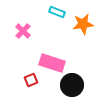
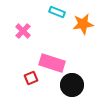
red square: moved 2 px up
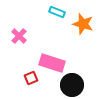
orange star: rotated 25 degrees clockwise
pink cross: moved 4 px left, 5 px down
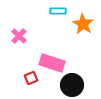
cyan rectangle: moved 1 px right, 1 px up; rotated 21 degrees counterclockwise
orange star: rotated 15 degrees clockwise
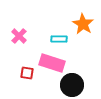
cyan rectangle: moved 1 px right, 28 px down
red square: moved 4 px left, 5 px up; rotated 32 degrees clockwise
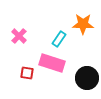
orange star: rotated 30 degrees counterclockwise
cyan rectangle: rotated 56 degrees counterclockwise
black circle: moved 15 px right, 7 px up
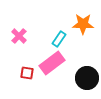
pink rectangle: rotated 55 degrees counterclockwise
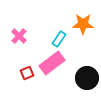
red square: rotated 32 degrees counterclockwise
